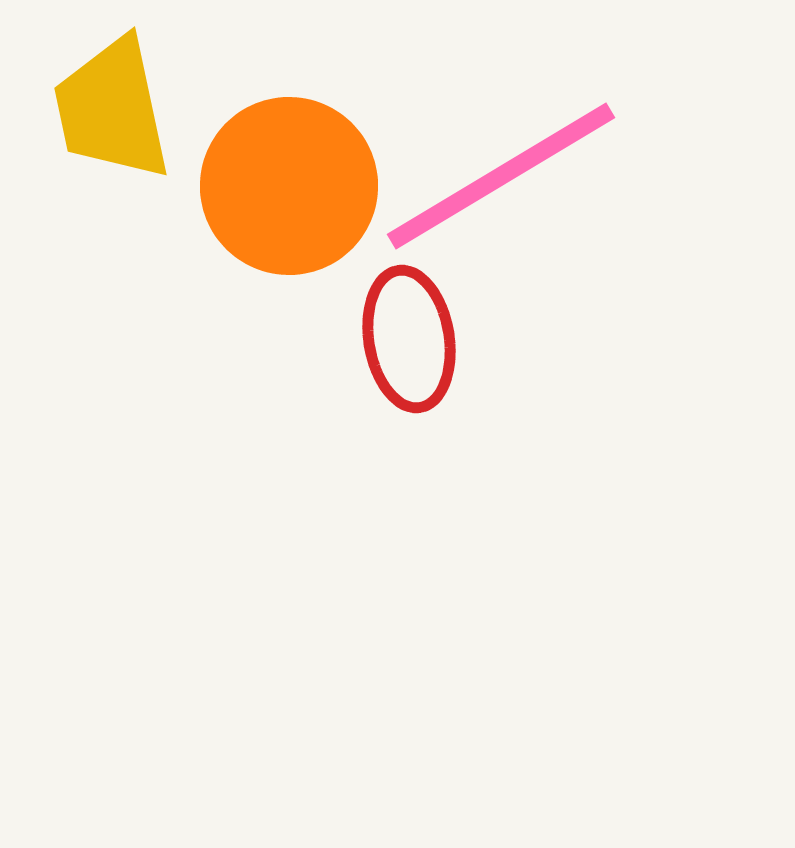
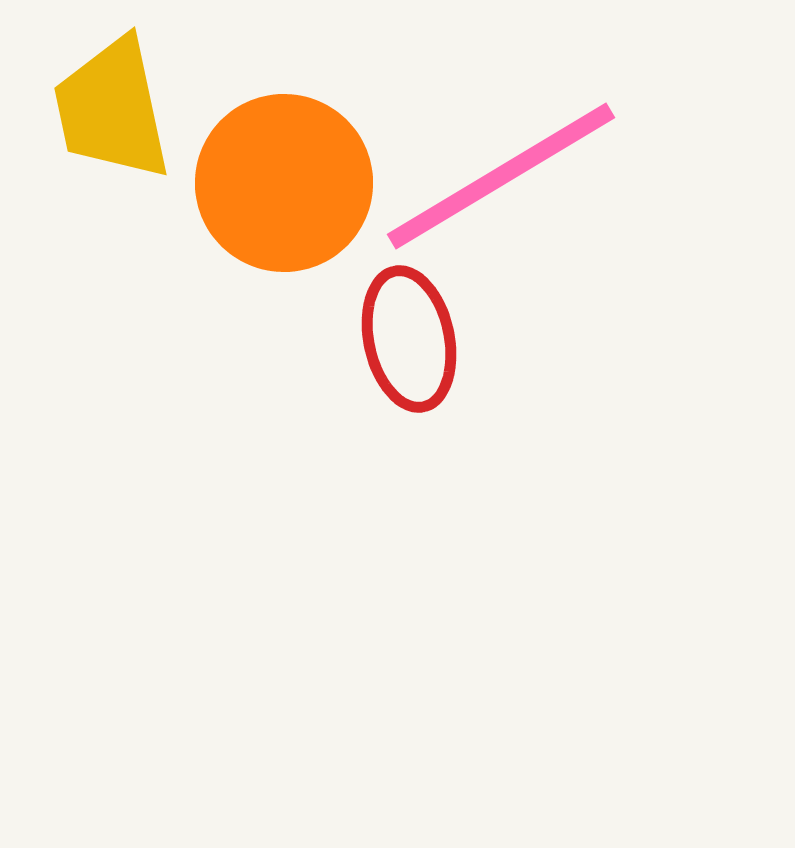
orange circle: moved 5 px left, 3 px up
red ellipse: rotated 3 degrees counterclockwise
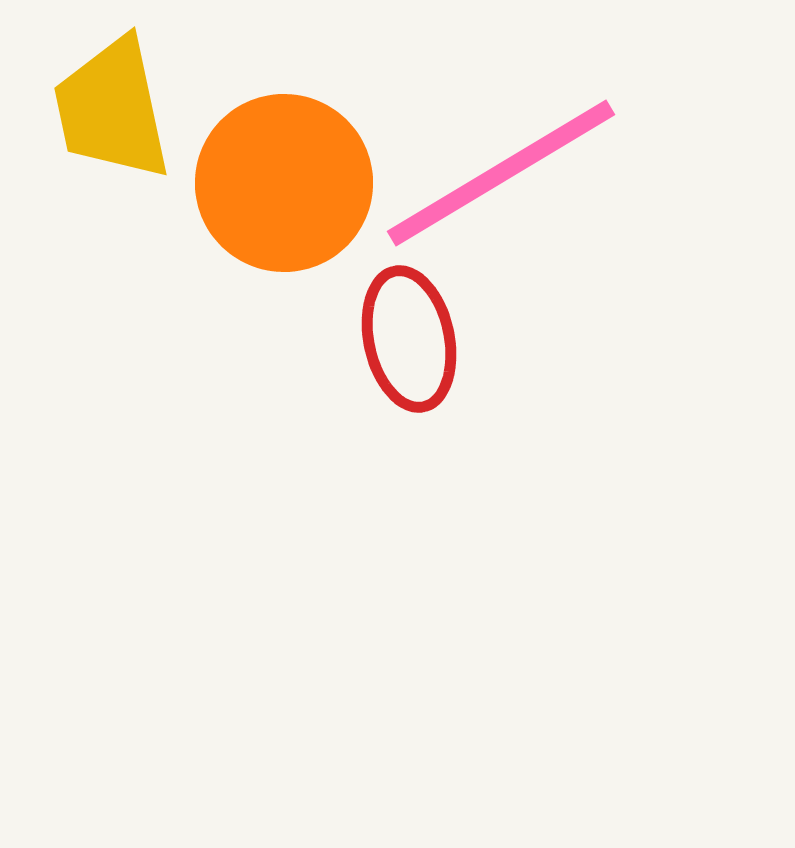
pink line: moved 3 px up
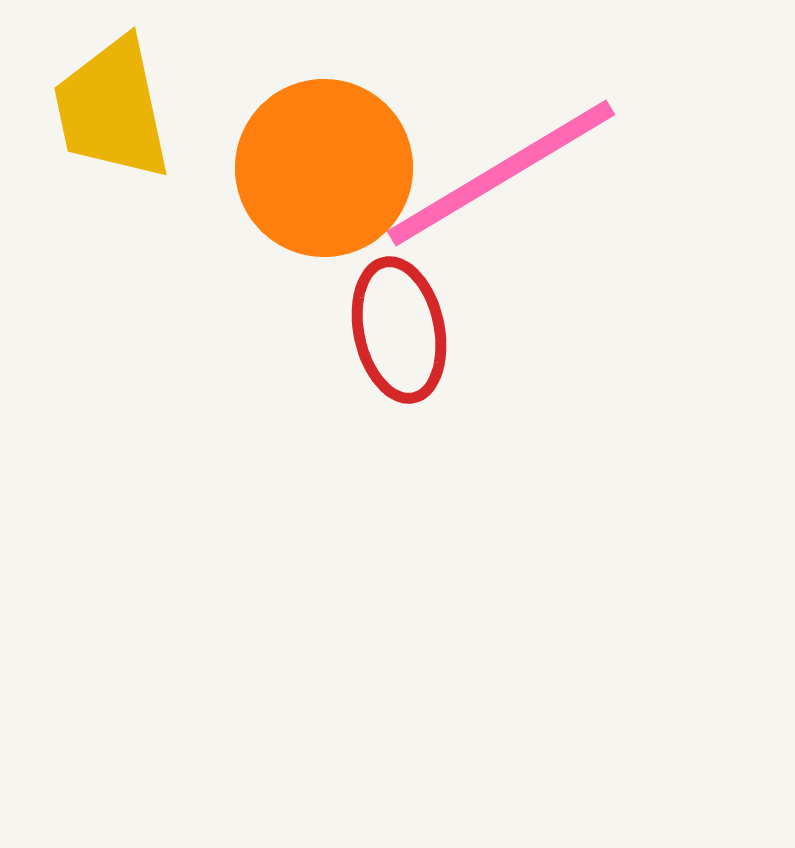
orange circle: moved 40 px right, 15 px up
red ellipse: moved 10 px left, 9 px up
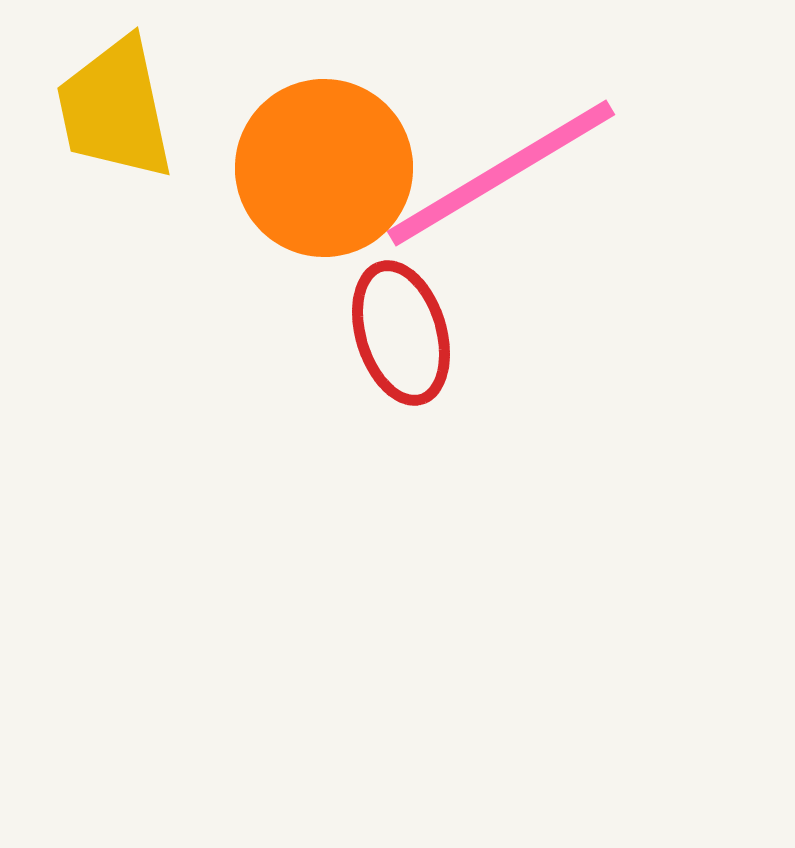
yellow trapezoid: moved 3 px right
red ellipse: moved 2 px right, 3 px down; rotated 5 degrees counterclockwise
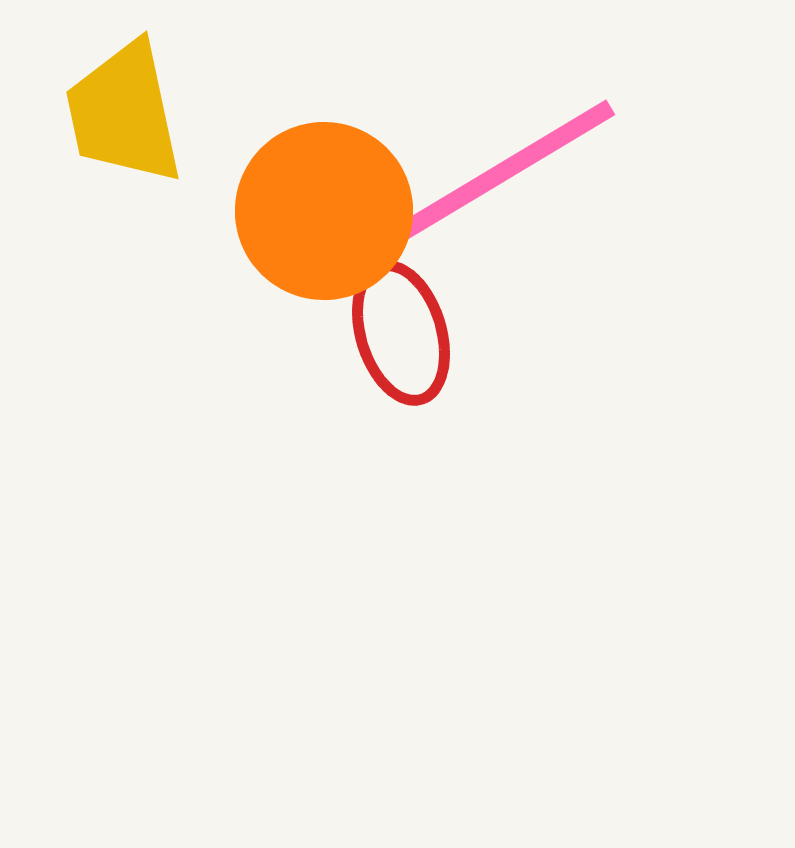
yellow trapezoid: moved 9 px right, 4 px down
orange circle: moved 43 px down
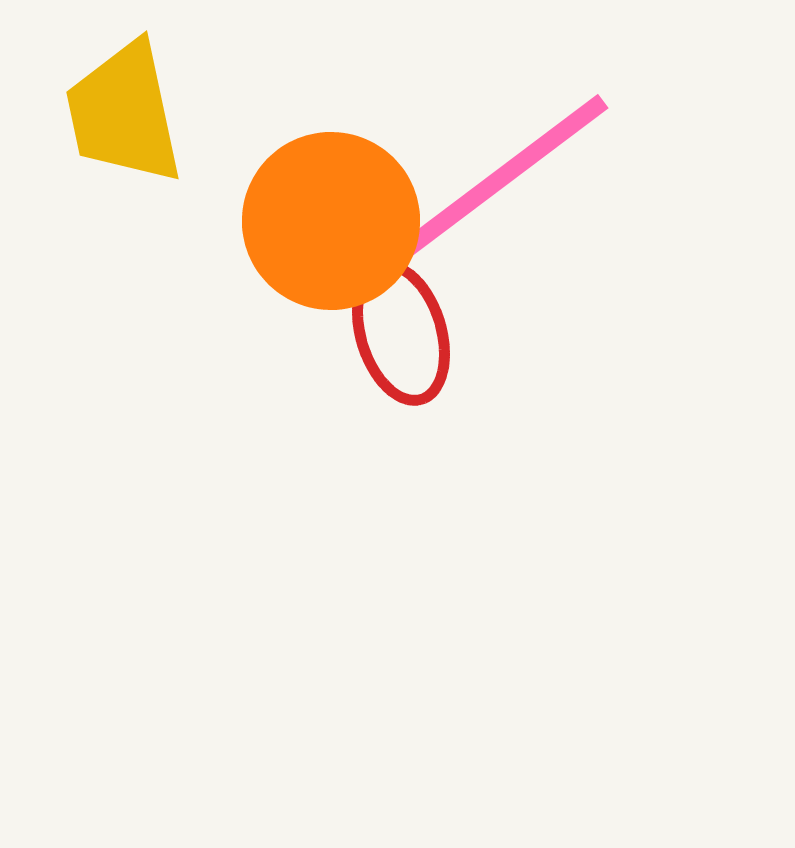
pink line: moved 5 px down; rotated 6 degrees counterclockwise
orange circle: moved 7 px right, 10 px down
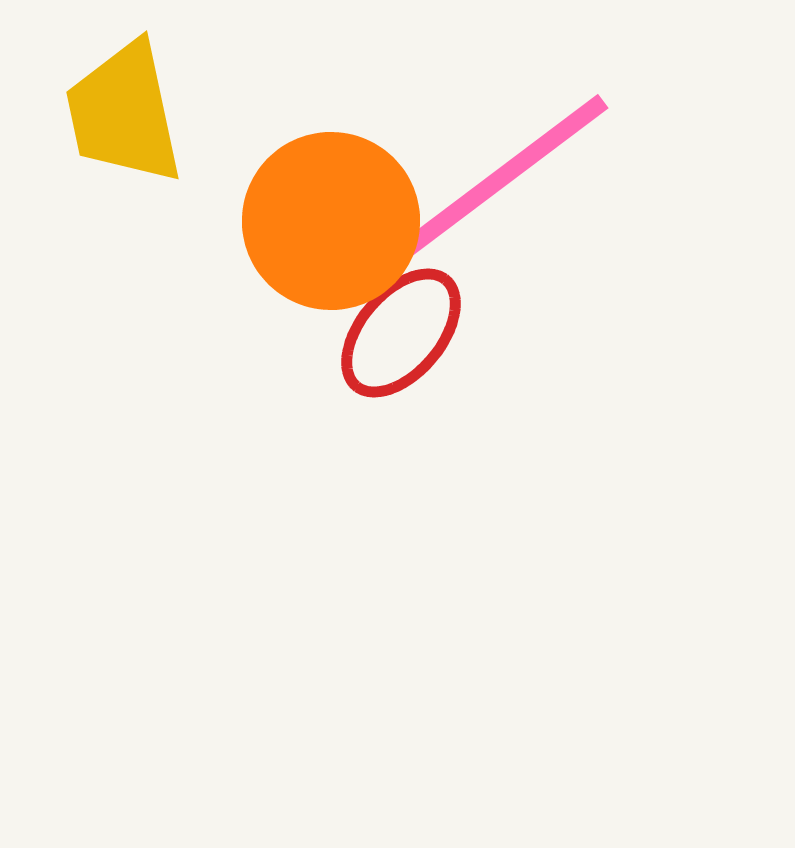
red ellipse: rotated 57 degrees clockwise
